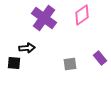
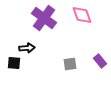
pink diamond: rotated 75 degrees counterclockwise
purple rectangle: moved 3 px down
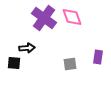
pink diamond: moved 10 px left, 2 px down
purple rectangle: moved 2 px left, 4 px up; rotated 48 degrees clockwise
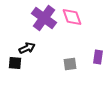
black arrow: rotated 21 degrees counterclockwise
black square: moved 1 px right
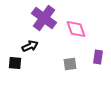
pink diamond: moved 4 px right, 12 px down
black arrow: moved 3 px right, 2 px up
